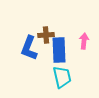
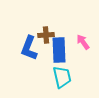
pink arrow: moved 1 px left, 1 px down; rotated 42 degrees counterclockwise
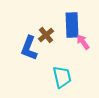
brown cross: rotated 35 degrees counterclockwise
blue rectangle: moved 13 px right, 25 px up
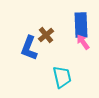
blue rectangle: moved 9 px right
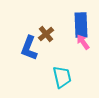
brown cross: moved 1 px up
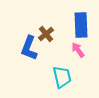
pink arrow: moved 5 px left, 8 px down
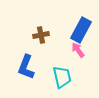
blue rectangle: moved 5 px down; rotated 30 degrees clockwise
brown cross: moved 5 px left, 1 px down; rotated 28 degrees clockwise
blue L-shape: moved 3 px left, 19 px down
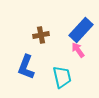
blue rectangle: rotated 15 degrees clockwise
